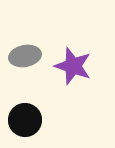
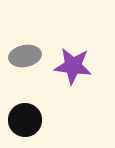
purple star: rotated 12 degrees counterclockwise
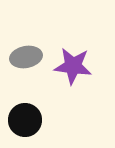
gray ellipse: moved 1 px right, 1 px down
